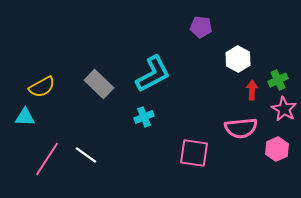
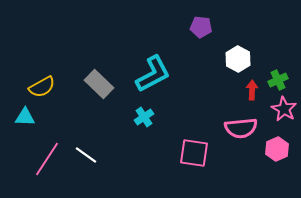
cyan cross: rotated 12 degrees counterclockwise
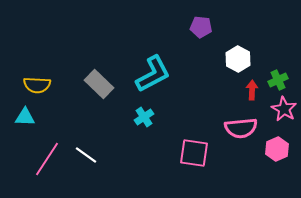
yellow semicircle: moved 5 px left, 2 px up; rotated 32 degrees clockwise
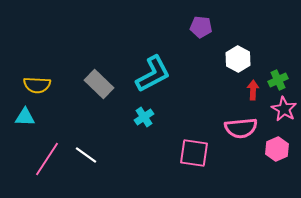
red arrow: moved 1 px right
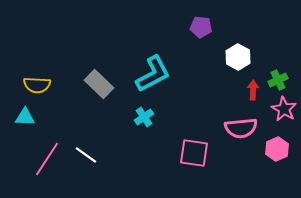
white hexagon: moved 2 px up
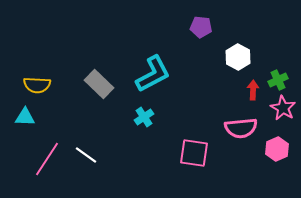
pink star: moved 1 px left, 1 px up
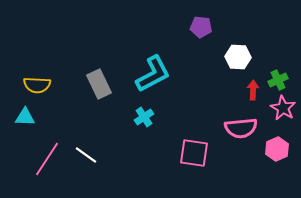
white hexagon: rotated 25 degrees counterclockwise
gray rectangle: rotated 20 degrees clockwise
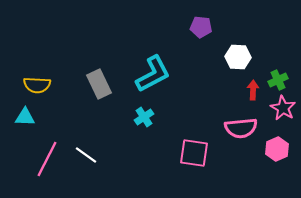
pink line: rotated 6 degrees counterclockwise
